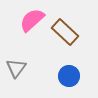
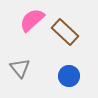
gray triangle: moved 4 px right; rotated 15 degrees counterclockwise
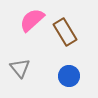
brown rectangle: rotated 16 degrees clockwise
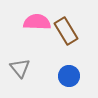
pink semicircle: moved 5 px right, 2 px down; rotated 44 degrees clockwise
brown rectangle: moved 1 px right, 1 px up
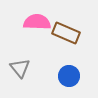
brown rectangle: moved 2 px down; rotated 36 degrees counterclockwise
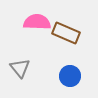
blue circle: moved 1 px right
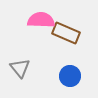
pink semicircle: moved 4 px right, 2 px up
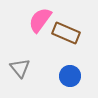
pink semicircle: moved 1 px left; rotated 56 degrees counterclockwise
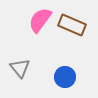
brown rectangle: moved 6 px right, 8 px up
blue circle: moved 5 px left, 1 px down
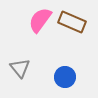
brown rectangle: moved 3 px up
